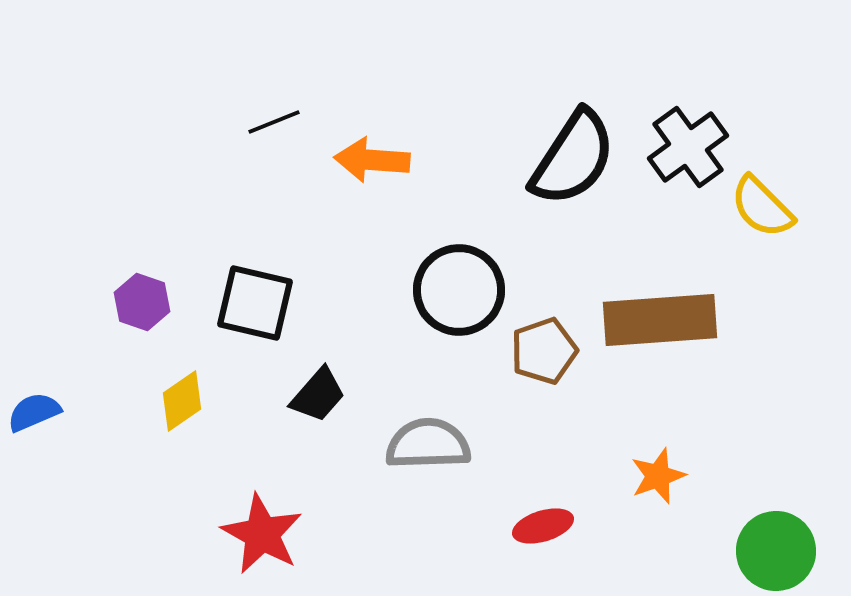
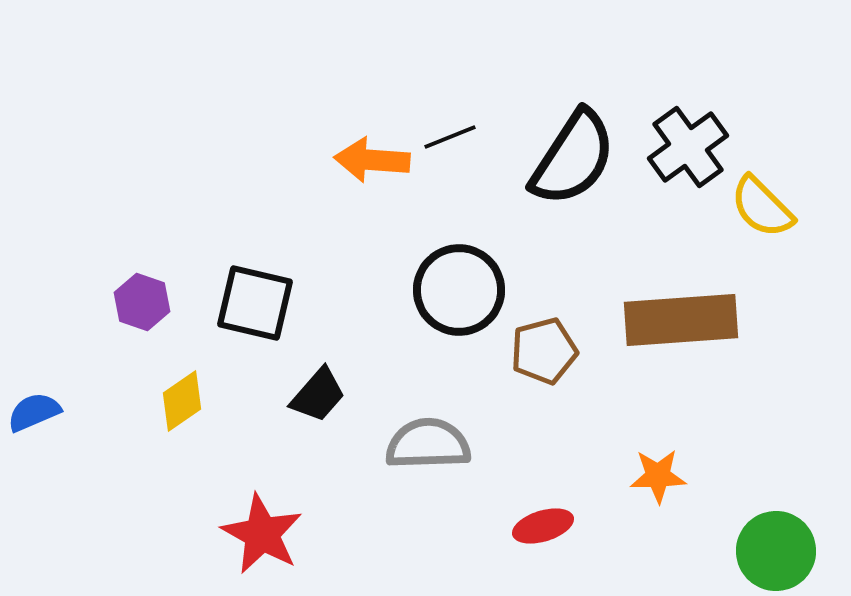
black line: moved 176 px right, 15 px down
brown rectangle: moved 21 px right
brown pentagon: rotated 4 degrees clockwise
orange star: rotated 18 degrees clockwise
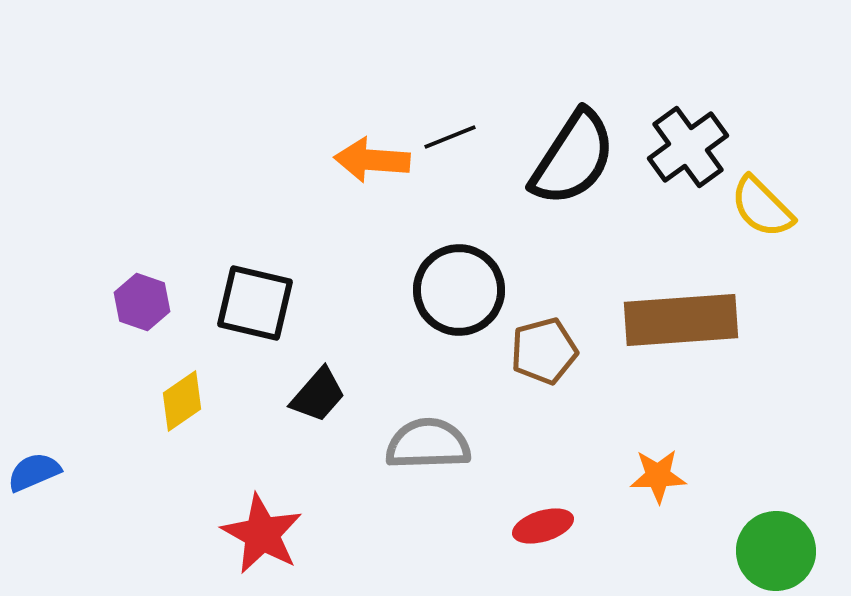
blue semicircle: moved 60 px down
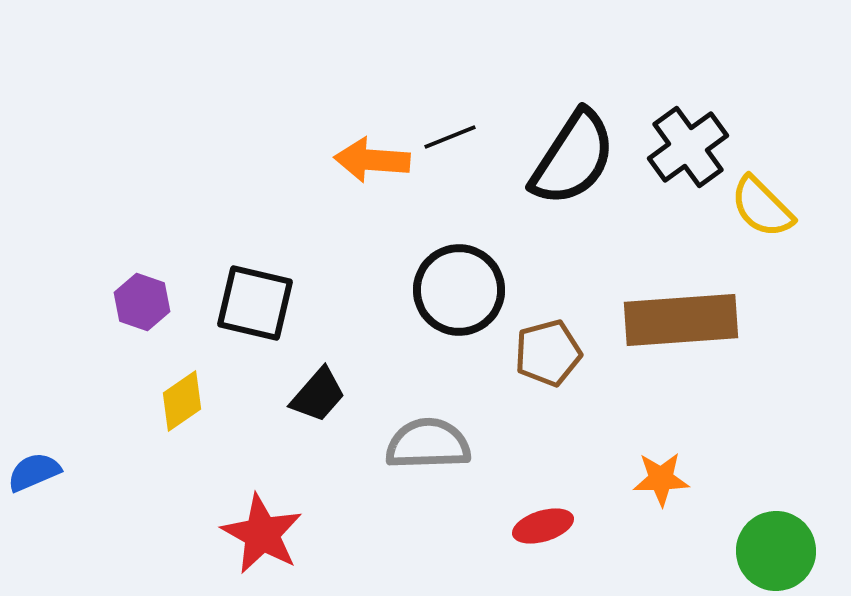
brown pentagon: moved 4 px right, 2 px down
orange star: moved 3 px right, 3 px down
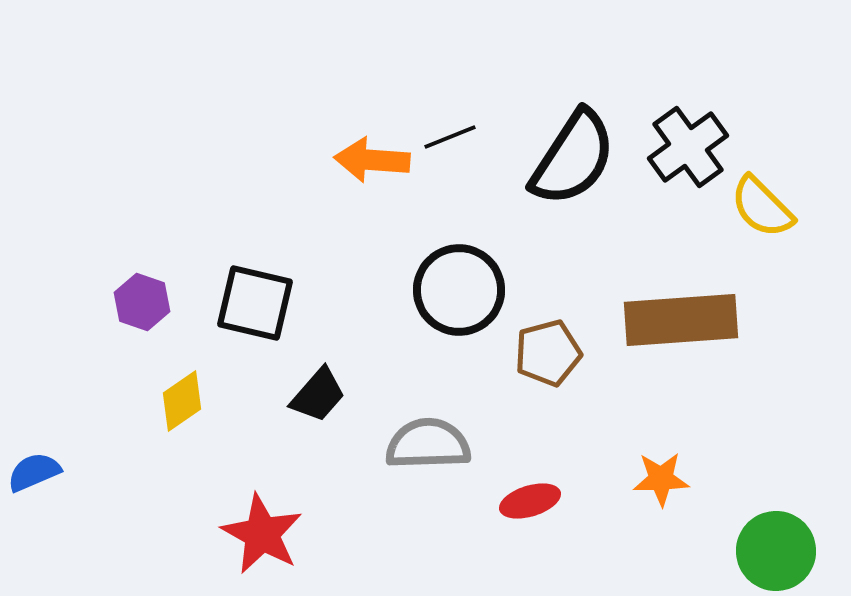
red ellipse: moved 13 px left, 25 px up
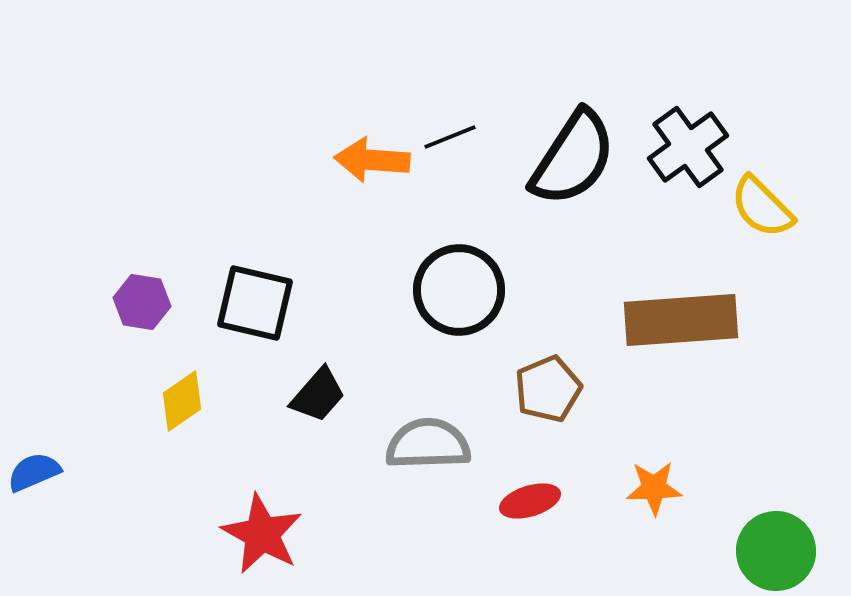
purple hexagon: rotated 10 degrees counterclockwise
brown pentagon: moved 36 px down; rotated 8 degrees counterclockwise
orange star: moved 7 px left, 9 px down
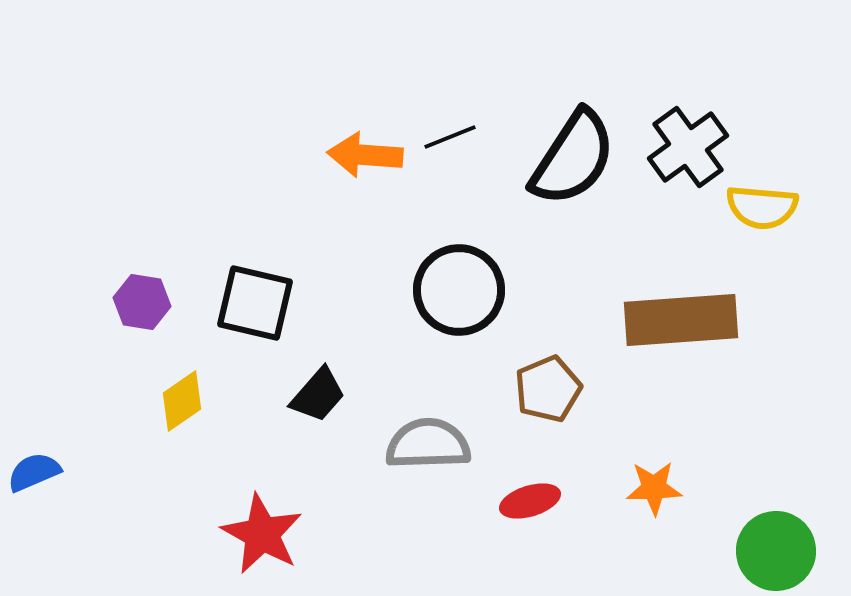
orange arrow: moved 7 px left, 5 px up
yellow semicircle: rotated 40 degrees counterclockwise
